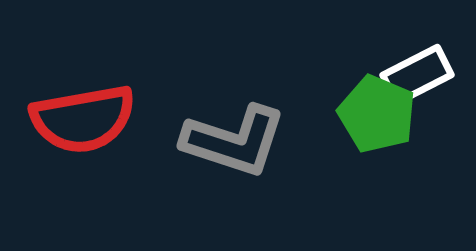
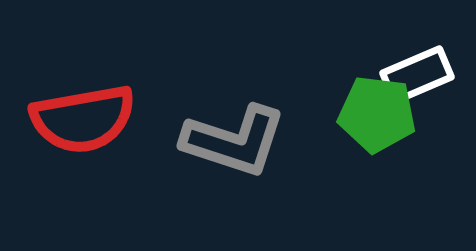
white rectangle: rotated 4 degrees clockwise
green pentagon: rotated 16 degrees counterclockwise
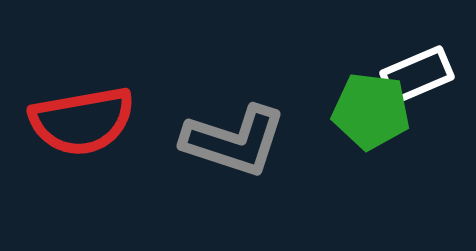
green pentagon: moved 6 px left, 3 px up
red semicircle: moved 1 px left, 2 px down
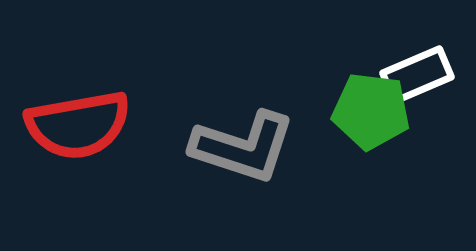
red semicircle: moved 4 px left, 4 px down
gray L-shape: moved 9 px right, 6 px down
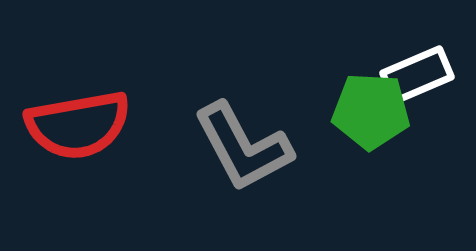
green pentagon: rotated 4 degrees counterclockwise
gray L-shape: rotated 44 degrees clockwise
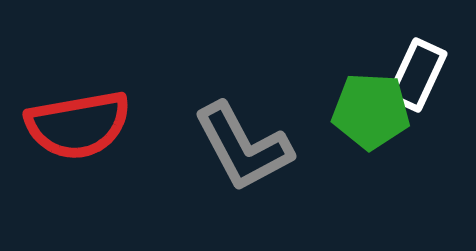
white rectangle: rotated 42 degrees counterclockwise
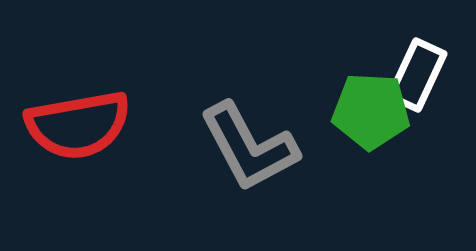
gray L-shape: moved 6 px right
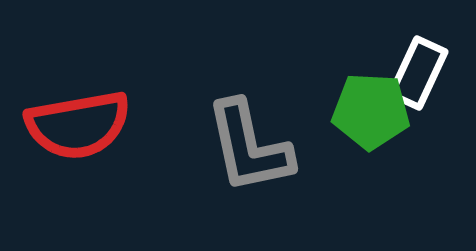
white rectangle: moved 1 px right, 2 px up
gray L-shape: rotated 16 degrees clockwise
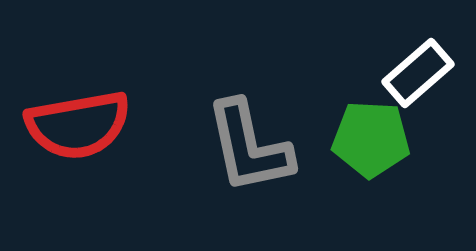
white rectangle: rotated 24 degrees clockwise
green pentagon: moved 28 px down
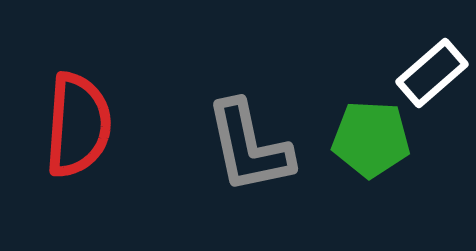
white rectangle: moved 14 px right
red semicircle: rotated 76 degrees counterclockwise
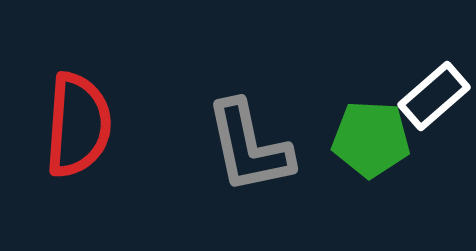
white rectangle: moved 2 px right, 23 px down
